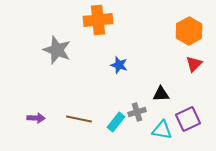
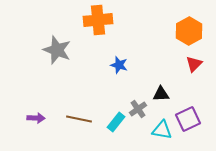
gray cross: moved 1 px right, 3 px up; rotated 18 degrees counterclockwise
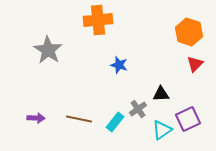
orange hexagon: moved 1 px down; rotated 12 degrees counterclockwise
gray star: moved 9 px left; rotated 12 degrees clockwise
red triangle: moved 1 px right
cyan rectangle: moved 1 px left
cyan triangle: rotated 45 degrees counterclockwise
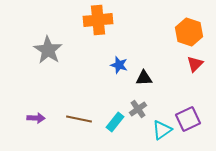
black triangle: moved 17 px left, 16 px up
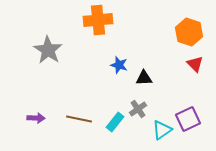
red triangle: rotated 30 degrees counterclockwise
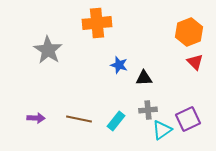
orange cross: moved 1 px left, 3 px down
orange hexagon: rotated 20 degrees clockwise
red triangle: moved 2 px up
gray cross: moved 10 px right, 1 px down; rotated 30 degrees clockwise
cyan rectangle: moved 1 px right, 1 px up
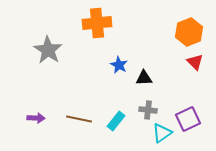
blue star: rotated 12 degrees clockwise
gray cross: rotated 12 degrees clockwise
cyan triangle: moved 3 px down
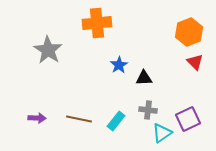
blue star: rotated 12 degrees clockwise
purple arrow: moved 1 px right
